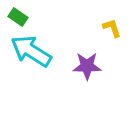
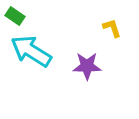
green rectangle: moved 3 px left, 1 px up
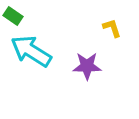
green rectangle: moved 2 px left
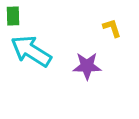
green rectangle: rotated 54 degrees clockwise
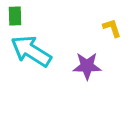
green rectangle: moved 2 px right
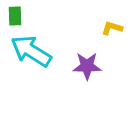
yellow L-shape: rotated 55 degrees counterclockwise
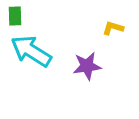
yellow L-shape: moved 1 px right
purple star: rotated 8 degrees counterclockwise
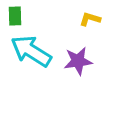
yellow L-shape: moved 23 px left, 9 px up
purple star: moved 9 px left, 5 px up
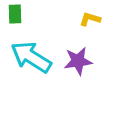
green rectangle: moved 2 px up
cyan arrow: moved 6 px down
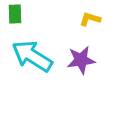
cyan arrow: moved 1 px right, 1 px up
purple star: moved 3 px right, 1 px up
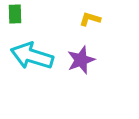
cyan arrow: rotated 15 degrees counterclockwise
purple star: rotated 12 degrees counterclockwise
